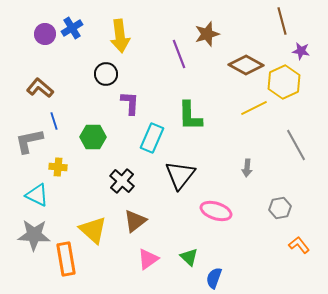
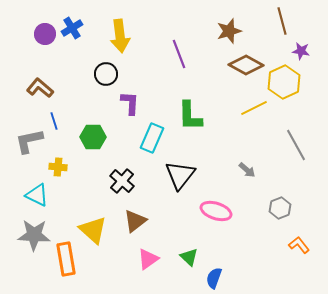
brown star: moved 22 px right, 3 px up
gray arrow: moved 2 px down; rotated 54 degrees counterclockwise
gray hexagon: rotated 10 degrees counterclockwise
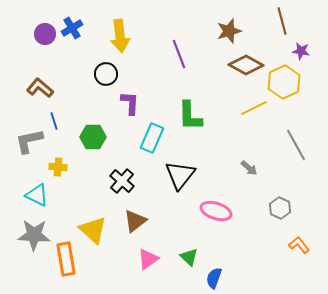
gray arrow: moved 2 px right, 2 px up
gray hexagon: rotated 15 degrees counterclockwise
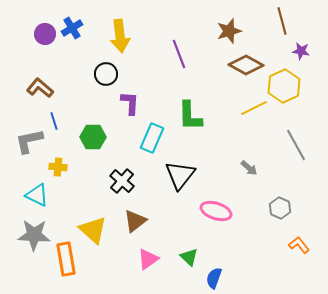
yellow hexagon: moved 4 px down
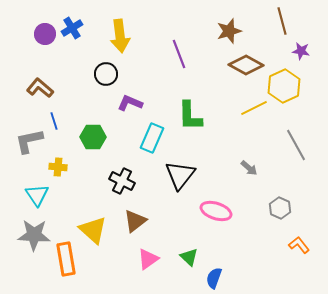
purple L-shape: rotated 70 degrees counterclockwise
black cross: rotated 15 degrees counterclockwise
cyan triangle: rotated 30 degrees clockwise
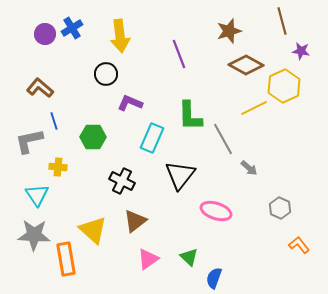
gray line: moved 73 px left, 6 px up
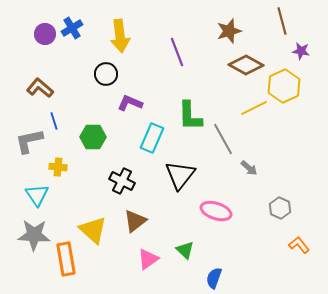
purple line: moved 2 px left, 2 px up
green triangle: moved 4 px left, 7 px up
